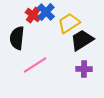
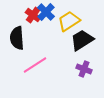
yellow trapezoid: moved 2 px up
black semicircle: rotated 10 degrees counterclockwise
purple cross: rotated 21 degrees clockwise
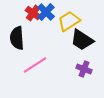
red cross: moved 2 px up
black trapezoid: rotated 115 degrees counterclockwise
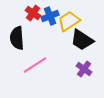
blue cross: moved 4 px right, 4 px down; rotated 24 degrees clockwise
purple cross: rotated 14 degrees clockwise
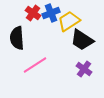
blue cross: moved 1 px right, 3 px up
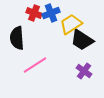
red cross: moved 1 px right; rotated 14 degrees counterclockwise
yellow trapezoid: moved 2 px right, 3 px down
purple cross: moved 2 px down
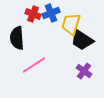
red cross: moved 1 px left, 1 px down
yellow trapezoid: rotated 40 degrees counterclockwise
pink line: moved 1 px left
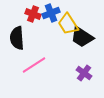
yellow trapezoid: moved 3 px left; rotated 50 degrees counterclockwise
black trapezoid: moved 3 px up
purple cross: moved 2 px down
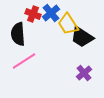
blue cross: rotated 18 degrees counterclockwise
black semicircle: moved 1 px right, 4 px up
pink line: moved 10 px left, 4 px up
purple cross: rotated 14 degrees clockwise
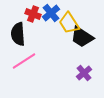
yellow trapezoid: moved 1 px right, 1 px up
